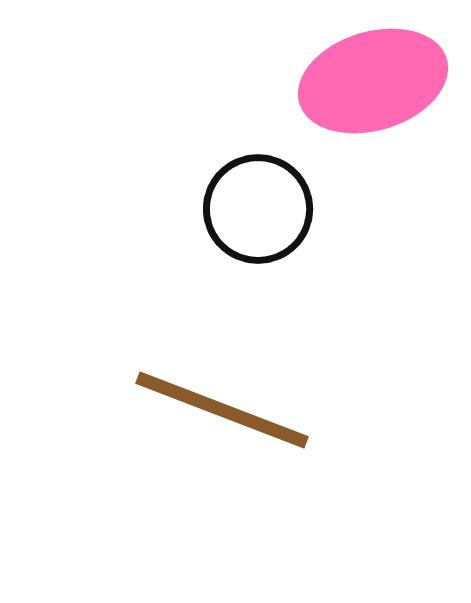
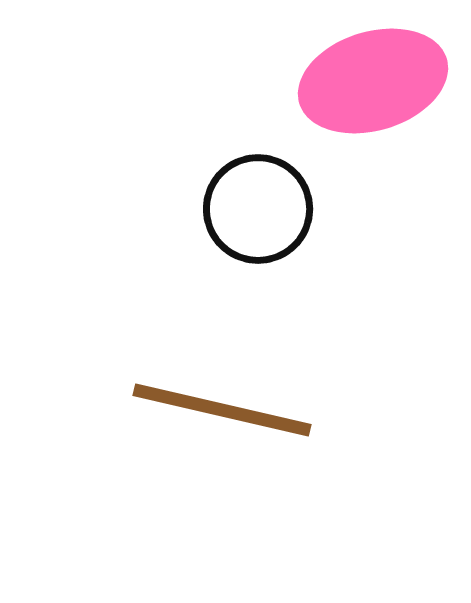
brown line: rotated 8 degrees counterclockwise
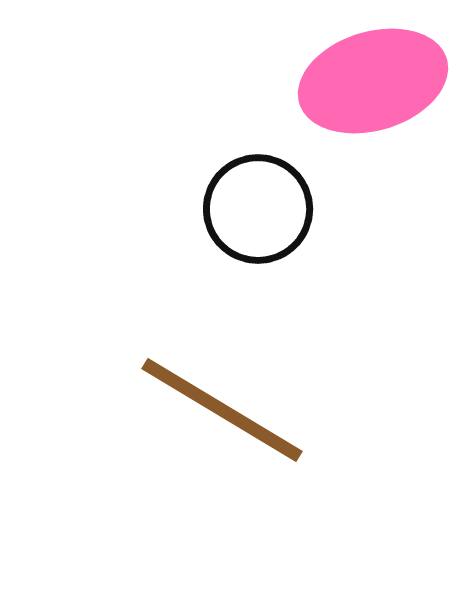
brown line: rotated 18 degrees clockwise
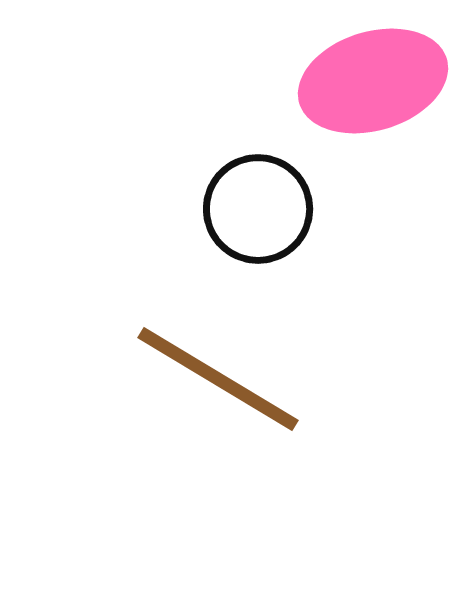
brown line: moved 4 px left, 31 px up
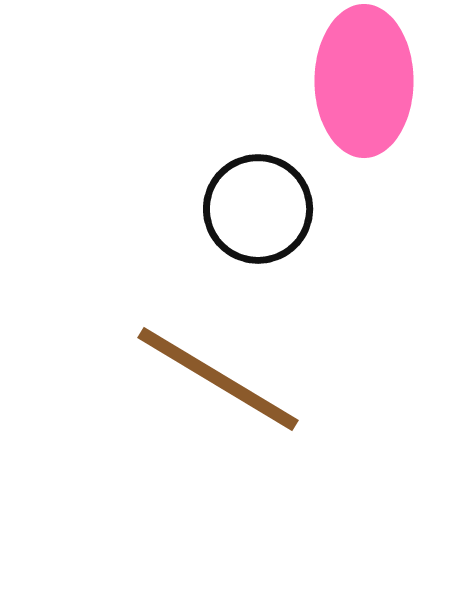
pink ellipse: moved 9 px left; rotated 73 degrees counterclockwise
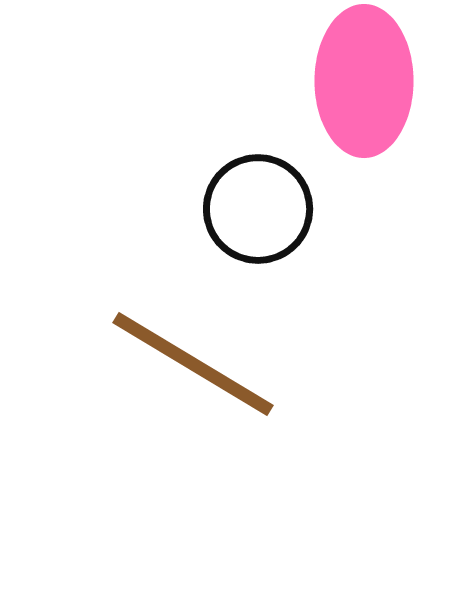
brown line: moved 25 px left, 15 px up
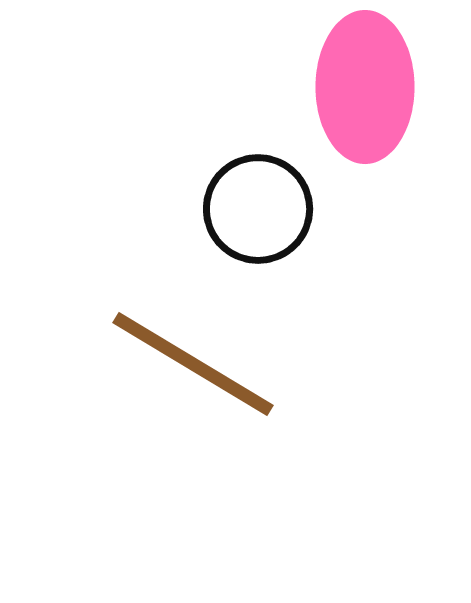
pink ellipse: moved 1 px right, 6 px down
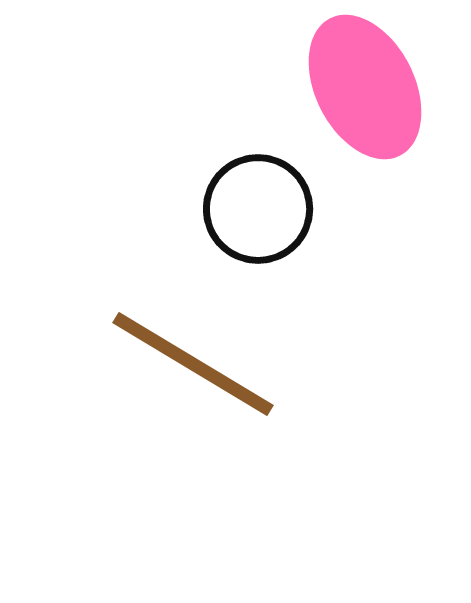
pink ellipse: rotated 27 degrees counterclockwise
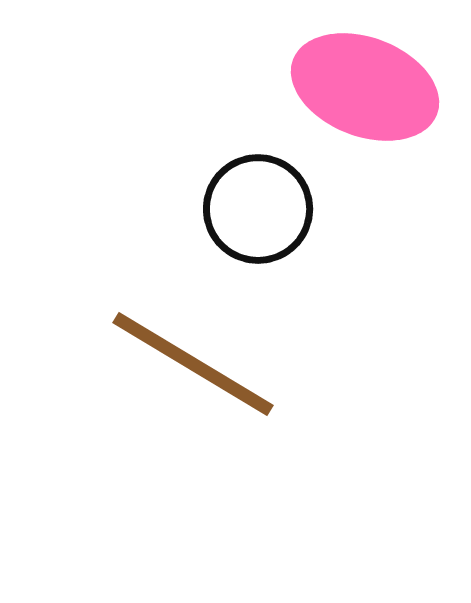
pink ellipse: rotated 42 degrees counterclockwise
